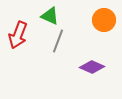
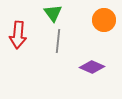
green triangle: moved 3 px right, 3 px up; rotated 30 degrees clockwise
red arrow: rotated 16 degrees counterclockwise
gray line: rotated 15 degrees counterclockwise
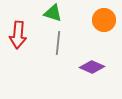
green triangle: rotated 36 degrees counterclockwise
gray line: moved 2 px down
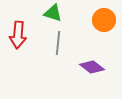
purple diamond: rotated 15 degrees clockwise
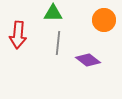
green triangle: rotated 18 degrees counterclockwise
purple diamond: moved 4 px left, 7 px up
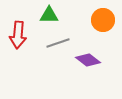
green triangle: moved 4 px left, 2 px down
orange circle: moved 1 px left
gray line: rotated 65 degrees clockwise
